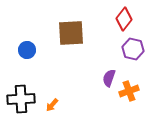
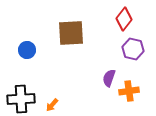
orange cross: rotated 12 degrees clockwise
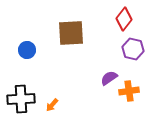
purple semicircle: rotated 36 degrees clockwise
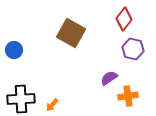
brown square: rotated 32 degrees clockwise
blue circle: moved 13 px left
orange cross: moved 1 px left, 5 px down
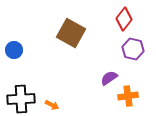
orange arrow: rotated 104 degrees counterclockwise
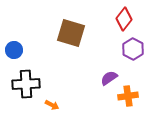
brown square: rotated 12 degrees counterclockwise
purple hexagon: rotated 15 degrees clockwise
black cross: moved 5 px right, 15 px up
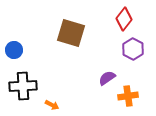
purple semicircle: moved 2 px left
black cross: moved 3 px left, 2 px down
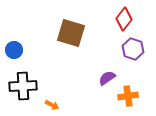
purple hexagon: rotated 10 degrees counterclockwise
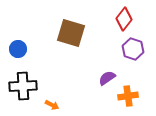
blue circle: moved 4 px right, 1 px up
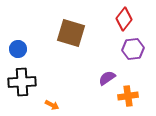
purple hexagon: rotated 25 degrees counterclockwise
black cross: moved 1 px left, 4 px up
